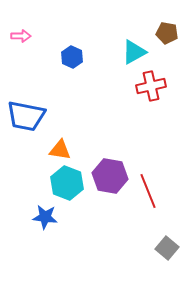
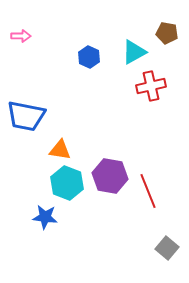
blue hexagon: moved 17 px right
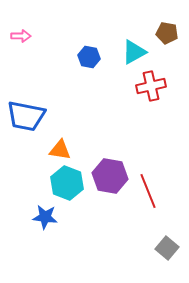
blue hexagon: rotated 15 degrees counterclockwise
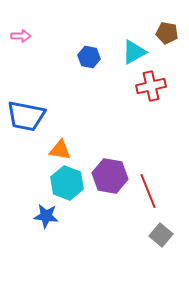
blue star: moved 1 px right, 1 px up
gray square: moved 6 px left, 13 px up
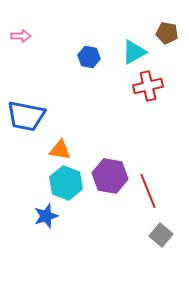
red cross: moved 3 px left
cyan hexagon: moved 1 px left
blue star: rotated 25 degrees counterclockwise
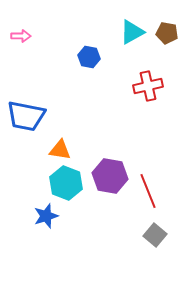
cyan triangle: moved 2 px left, 20 px up
gray square: moved 6 px left
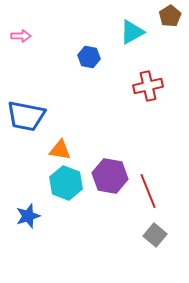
brown pentagon: moved 3 px right, 17 px up; rotated 30 degrees clockwise
blue star: moved 18 px left
